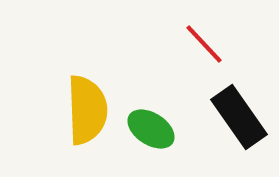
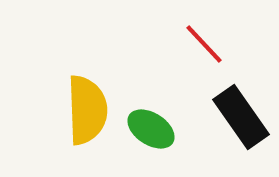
black rectangle: moved 2 px right
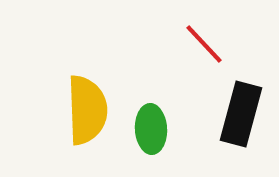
black rectangle: moved 3 px up; rotated 50 degrees clockwise
green ellipse: rotated 54 degrees clockwise
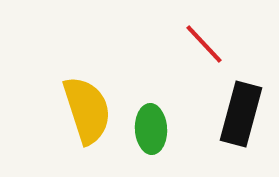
yellow semicircle: rotated 16 degrees counterclockwise
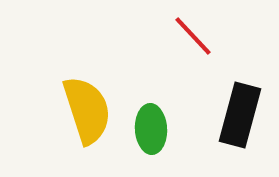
red line: moved 11 px left, 8 px up
black rectangle: moved 1 px left, 1 px down
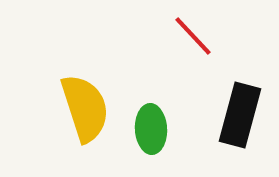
yellow semicircle: moved 2 px left, 2 px up
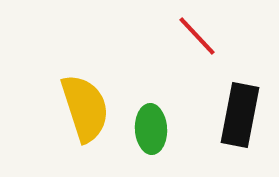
red line: moved 4 px right
black rectangle: rotated 4 degrees counterclockwise
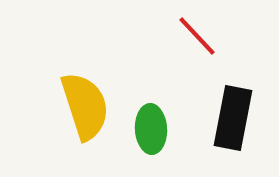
yellow semicircle: moved 2 px up
black rectangle: moved 7 px left, 3 px down
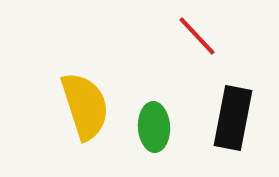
green ellipse: moved 3 px right, 2 px up
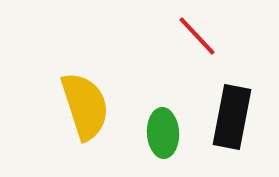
black rectangle: moved 1 px left, 1 px up
green ellipse: moved 9 px right, 6 px down
